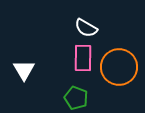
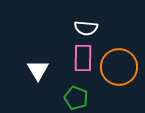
white semicircle: rotated 25 degrees counterclockwise
white triangle: moved 14 px right
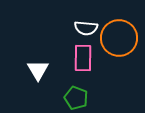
orange circle: moved 29 px up
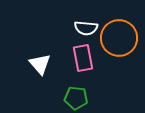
pink rectangle: rotated 12 degrees counterclockwise
white triangle: moved 2 px right, 6 px up; rotated 10 degrees counterclockwise
green pentagon: rotated 15 degrees counterclockwise
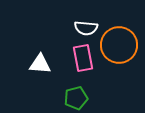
orange circle: moved 7 px down
white triangle: rotated 45 degrees counterclockwise
green pentagon: rotated 20 degrees counterclockwise
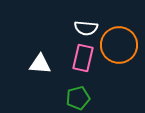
pink rectangle: rotated 24 degrees clockwise
green pentagon: moved 2 px right
